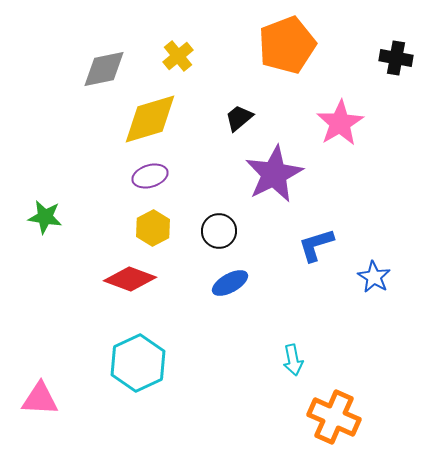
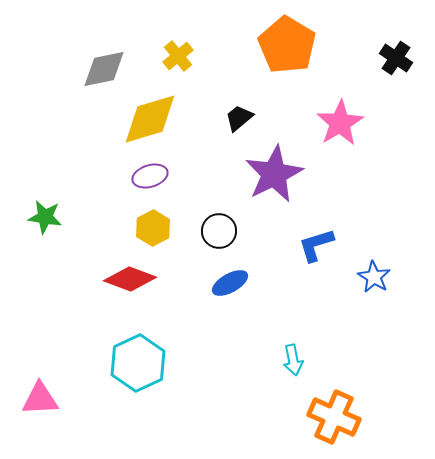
orange pentagon: rotated 20 degrees counterclockwise
black cross: rotated 24 degrees clockwise
pink triangle: rotated 6 degrees counterclockwise
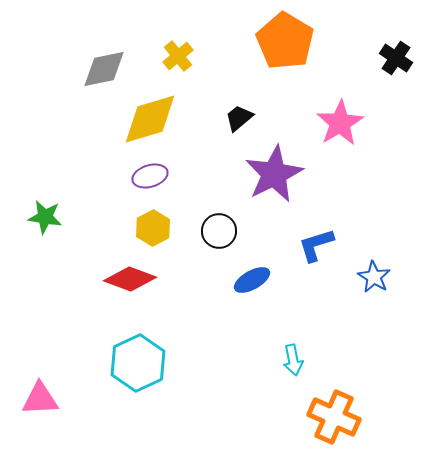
orange pentagon: moved 2 px left, 4 px up
blue ellipse: moved 22 px right, 3 px up
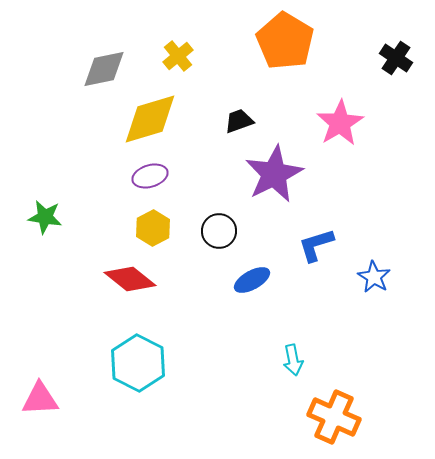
black trapezoid: moved 3 px down; rotated 20 degrees clockwise
red diamond: rotated 18 degrees clockwise
cyan hexagon: rotated 8 degrees counterclockwise
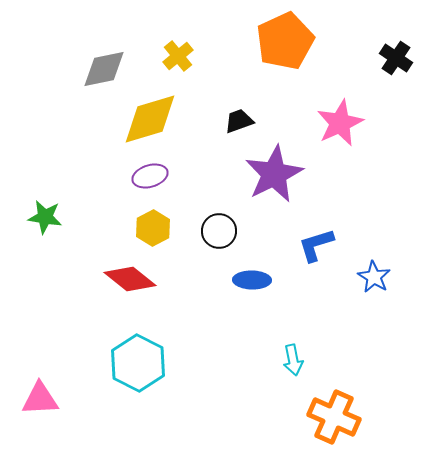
orange pentagon: rotated 16 degrees clockwise
pink star: rotated 6 degrees clockwise
blue ellipse: rotated 30 degrees clockwise
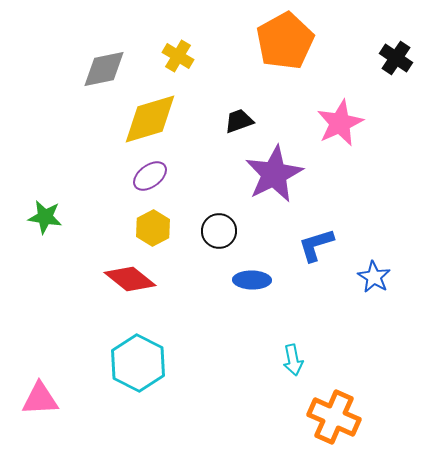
orange pentagon: rotated 4 degrees counterclockwise
yellow cross: rotated 20 degrees counterclockwise
purple ellipse: rotated 20 degrees counterclockwise
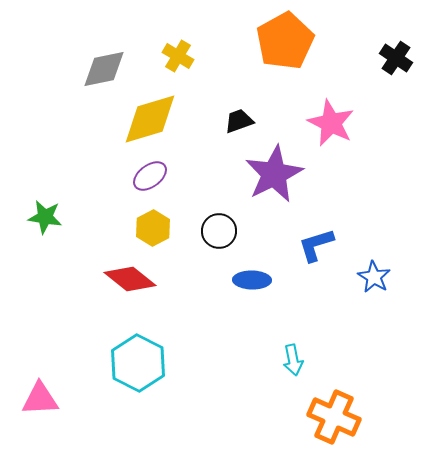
pink star: moved 9 px left; rotated 21 degrees counterclockwise
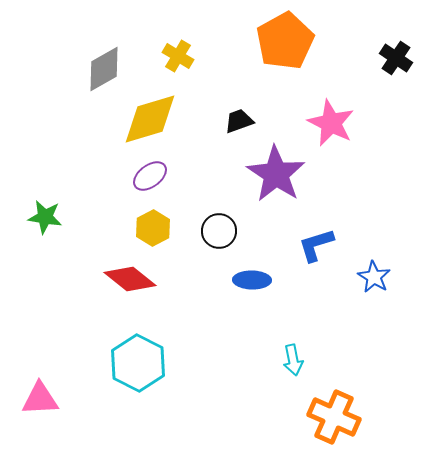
gray diamond: rotated 18 degrees counterclockwise
purple star: moved 2 px right; rotated 12 degrees counterclockwise
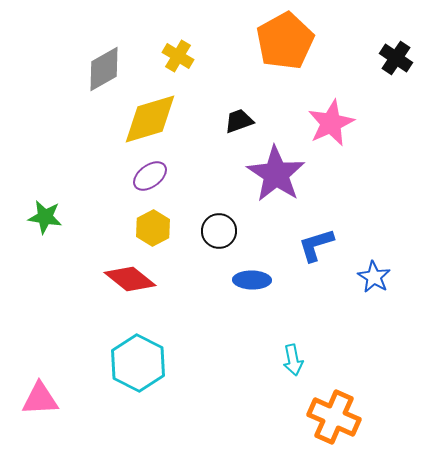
pink star: rotated 21 degrees clockwise
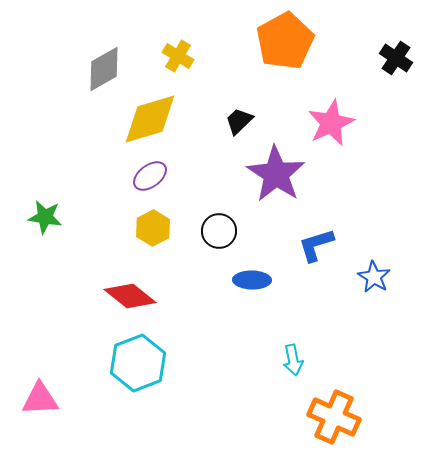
black trapezoid: rotated 24 degrees counterclockwise
red diamond: moved 17 px down
cyan hexagon: rotated 12 degrees clockwise
